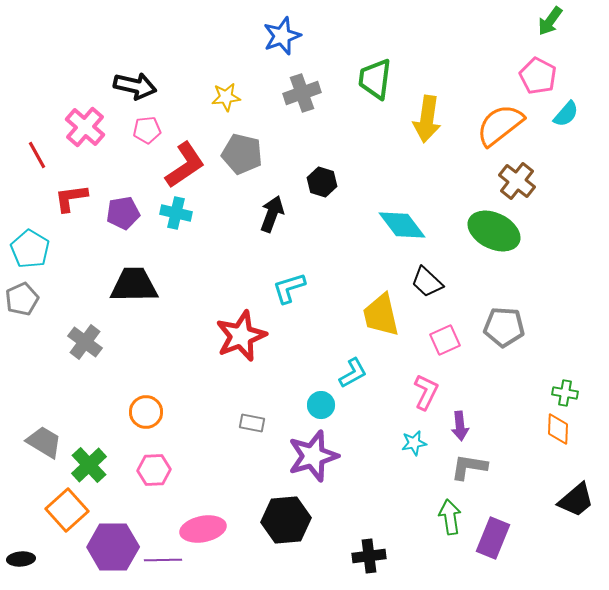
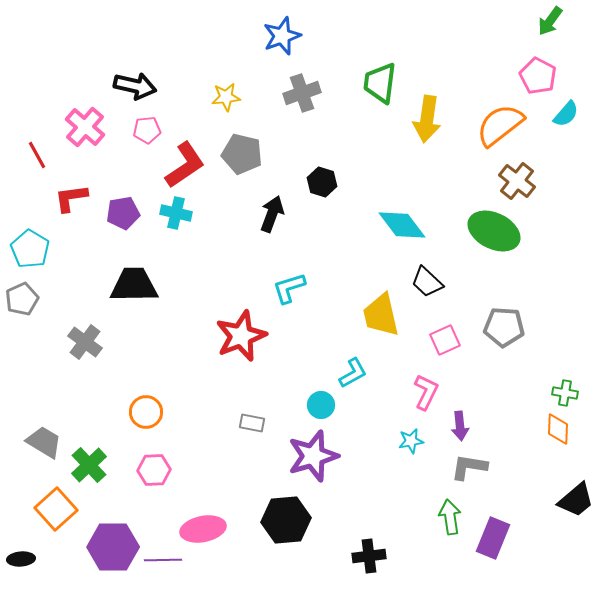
green trapezoid at (375, 79): moved 5 px right, 4 px down
cyan star at (414, 443): moved 3 px left, 2 px up
orange square at (67, 510): moved 11 px left, 1 px up
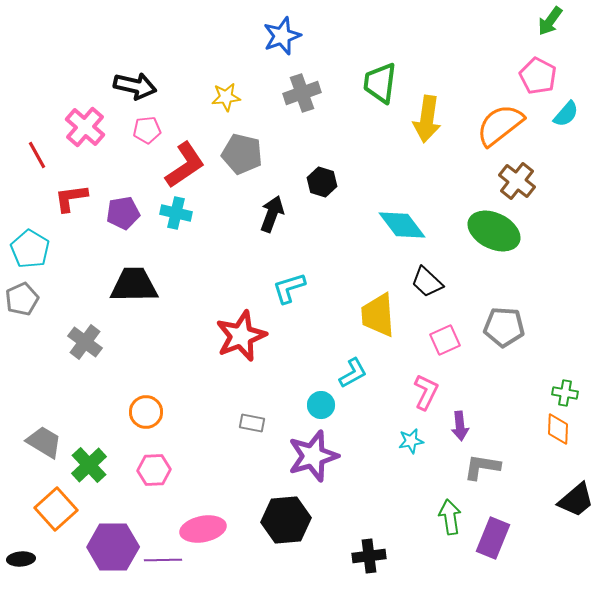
yellow trapezoid at (381, 315): moved 3 px left; rotated 9 degrees clockwise
gray L-shape at (469, 467): moved 13 px right
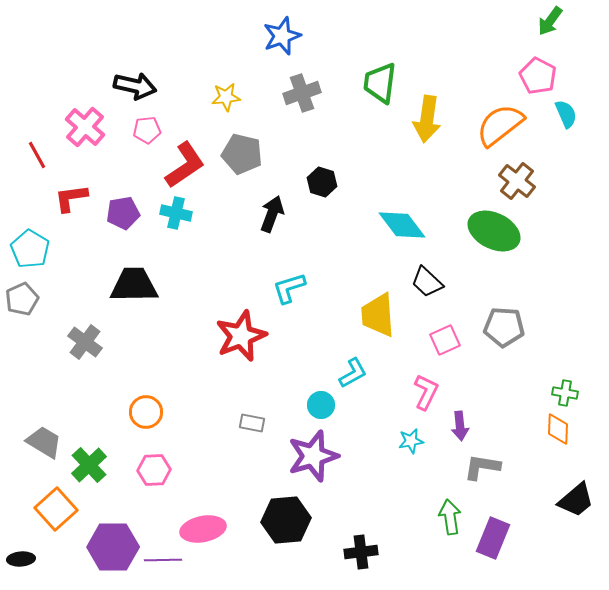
cyan semicircle at (566, 114): rotated 64 degrees counterclockwise
black cross at (369, 556): moved 8 px left, 4 px up
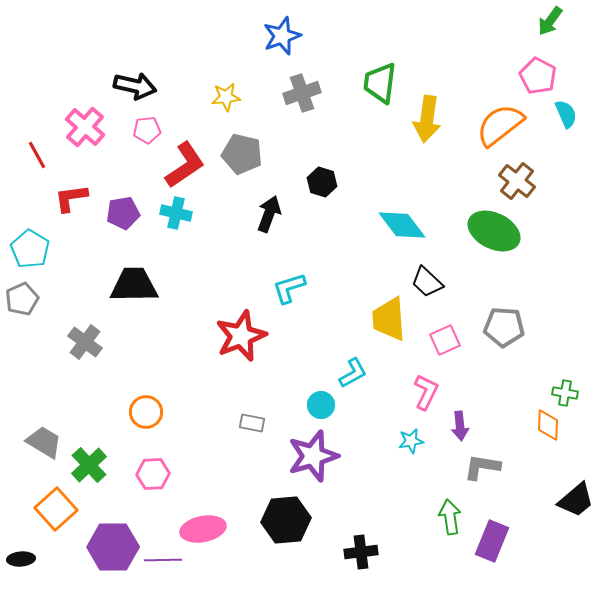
black arrow at (272, 214): moved 3 px left
yellow trapezoid at (378, 315): moved 11 px right, 4 px down
orange diamond at (558, 429): moved 10 px left, 4 px up
pink hexagon at (154, 470): moved 1 px left, 4 px down
purple rectangle at (493, 538): moved 1 px left, 3 px down
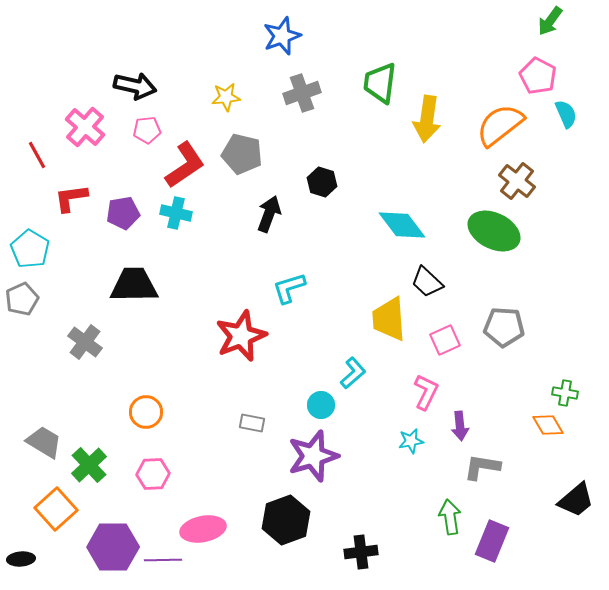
cyan L-shape at (353, 373): rotated 12 degrees counterclockwise
orange diamond at (548, 425): rotated 32 degrees counterclockwise
black hexagon at (286, 520): rotated 15 degrees counterclockwise
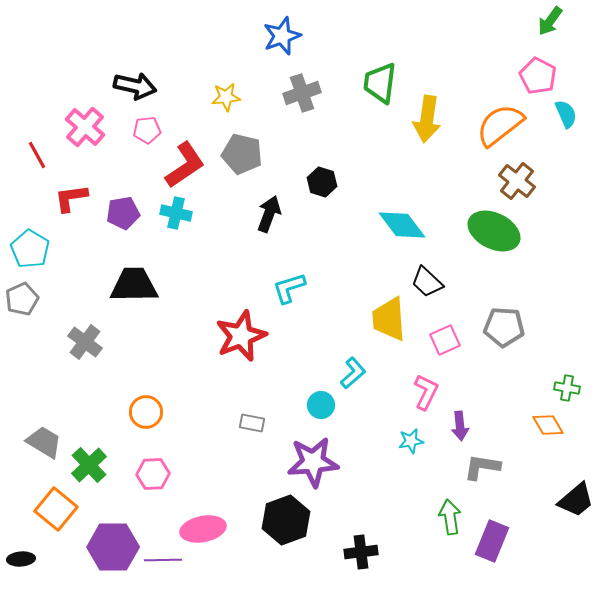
green cross at (565, 393): moved 2 px right, 5 px up
purple star at (313, 456): moved 6 px down; rotated 12 degrees clockwise
orange square at (56, 509): rotated 9 degrees counterclockwise
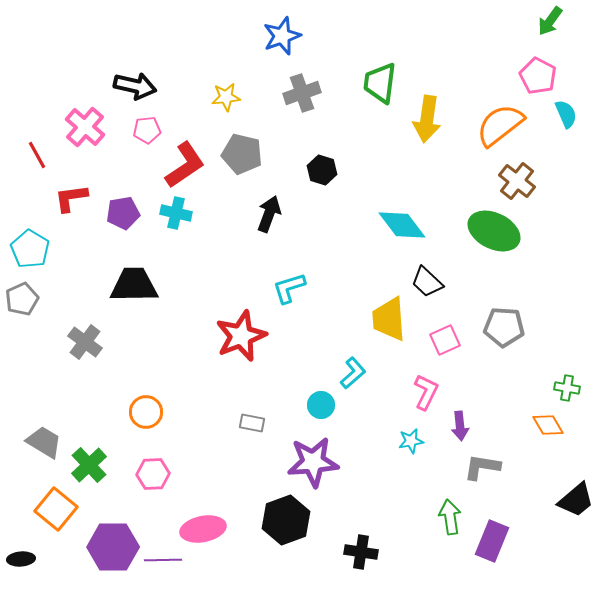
black hexagon at (322, 182): moved 12 px up
black cross at (361, 552): rotated 16 degrees clockwise
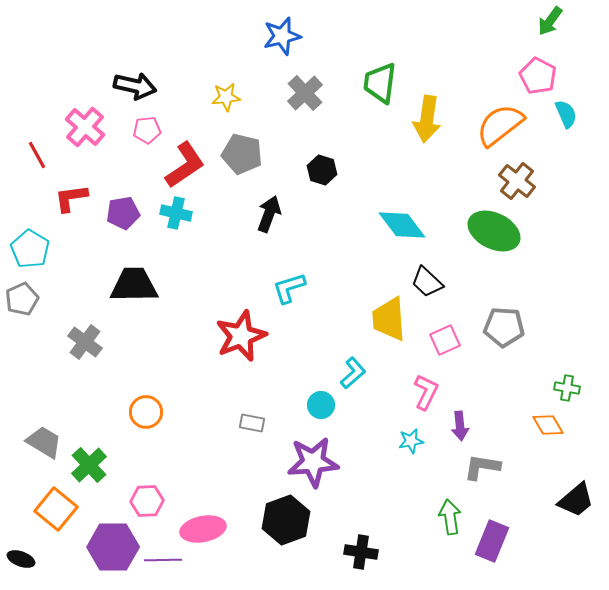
blue star at (282, 36): rotated 6 degrees clockwise
gray cross at (302, 93): moved 3 px right; rotated 24 degrees counterclockwise
pink hexagon at (153, 474): moved 6 px left, 27 px down
black ellipse at (21, 559): rotated 24 degrees clockwise
